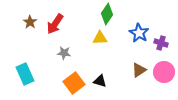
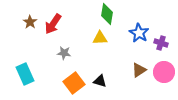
green diamond: rotated 25 degrees counterclockwise
red arrow: moved 2 px left
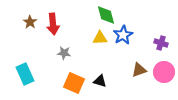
green diamond: moved 1 px left, 1 px down; rotated 25 degrees counterclockwise
red arrow: rotated 40 degrees counterclockwise
blue star: moved 16 px left, 2 px down; rotated 12 degrees clockwise
brown triangle: rotated 14 degrees clockwise
orange square: rotated 30 degrees counterclockwise
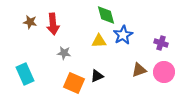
brown star: rotated 24 degrees counterclockwise
yellow triangle: moved 1 px left, 3 px down
black triangle: moved 3 px left, 5 px up; rotated 40 degrees counterclockwise
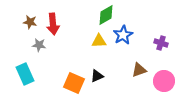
green diamond: rotated 75 degrees clockwise
gray star: moved 25 px left, 8 px up
pink circle: moved 9 px down
